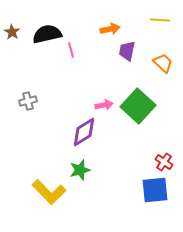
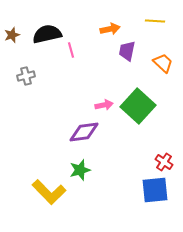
yellow line: moved 5 px left, 1 px down
brown star: moved 3 px down; rotated 21 degrees clockwise
gray cross: moved 2 px left, 25 px up
purple diamond: rotated 24 degrees clockwise
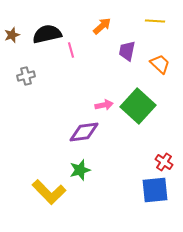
orange arrow: moved 8 px left, 3 px up; rotated 30 degrees counterclockwise
orange trapezoid: moved 3 px left, 1 px down
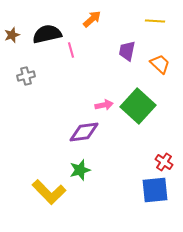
orange arrow: moved 10 px left, 7 px up
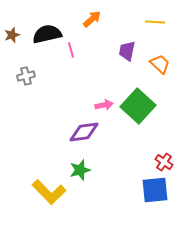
yellow line: moved 1 px down
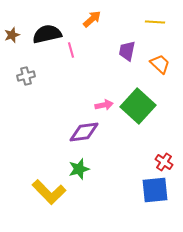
green star: moved 1 px left, 1 px up
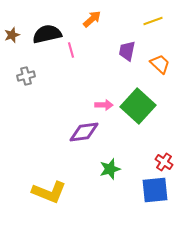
yellow line: moved 2 px left, 1 px up; rotated 24 degrees counterclockwise
pink arrow: rotated 12 degrees clockwise
green star: moved 31 px right
yellow L-shape: rotated 24 degrees counterclockwise
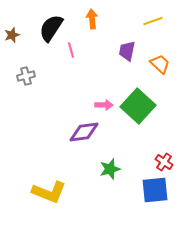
orange arrow: rotated 54 degrees counterclockwise
black semicircle: moved 4 px right, 6 px up; rotated 44 degrees counterclockwise
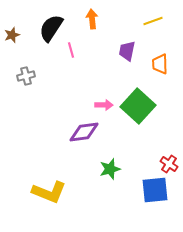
orange trapezoid: rotated 135 degrees counterclockwise
red cross: moved 5 px right, 2 px down
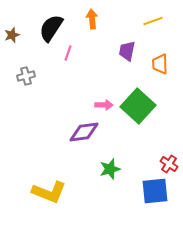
pink line: moved 3 px left, 3 px down; rotated 35 degrees clockwise
blue square: moved 1 px down
